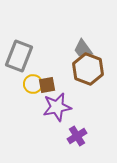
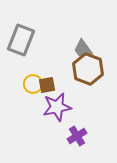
gray rectangle: moved 2 px right, 16 px up
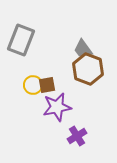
yellow circle: moved 1 px down
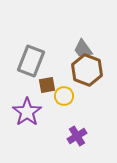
gray rectangle: moved 10 px right, 21 px down
brown hexagon: moved 1 px left, 1 px down
yellow circle: moved 31 px right, 11 px down
purple star: moved 30 px left, 5 px down; rotated 24 degrees counterclockwise
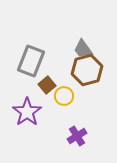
brown hexagon: rotated 24 degrees clockwise
brown square: rotated 30 degrees counterclockwise
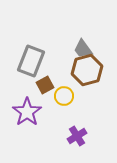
brown square: moved 2 px left; rotated 12 degrees clockwise
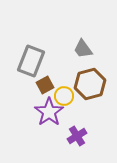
brown hexagon: moved 3 px right, 14 px down
purple star: moved 22 px right
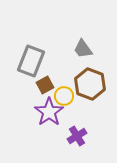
brown hexagon: rotated 24 degrees counterclockwise
